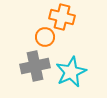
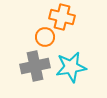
cyan star: moved 5 px up; rotated 16 degrees clockwise
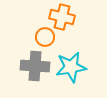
gray cross: rotated 16 degrees clockwise
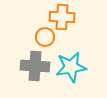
orange cross: rotated 10 degrees counterclockwise
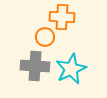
cyan star: moved 2 px down; rotated 16 degrees counterclockwise
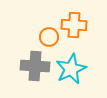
orange cross: moved 12 px right, 8 px down
orange circle: moved 4 px right
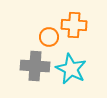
cyan star: rotated 20 degrees counterclockwise
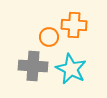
gray cross: moved 2 px left
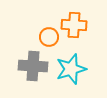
cyan star: rotated 28 degrees clockwise
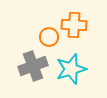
gray cross: rotated 24 degrees counterclockwise
